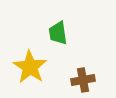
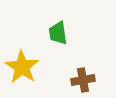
yellow star: moved 8 px left
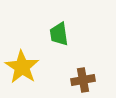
green trapezoid: moved 1 px right, 1 px down
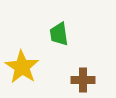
brown cross: rotated 10 degrees clockwise
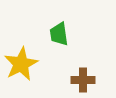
yellow star: moved 1 px left, 3 px up; rotated 12 degrees clockwise
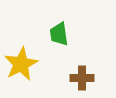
brown cross: moved 1 px left, 2 px up
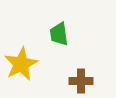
brown cross: moved 1 px left, 3 px down
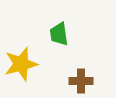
yellow star: rotated 12 degrees clockwise
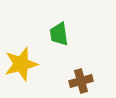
brown cross: rotated 15 degrees counterclockwise
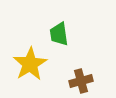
yellow star: moved 9 px right; rotated 16 degrees counterclockwise
